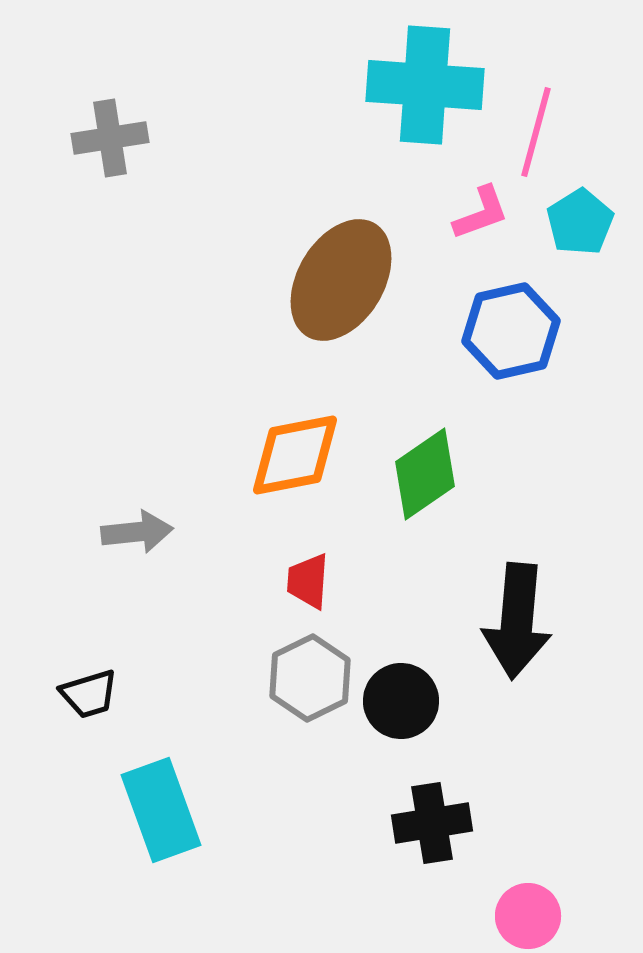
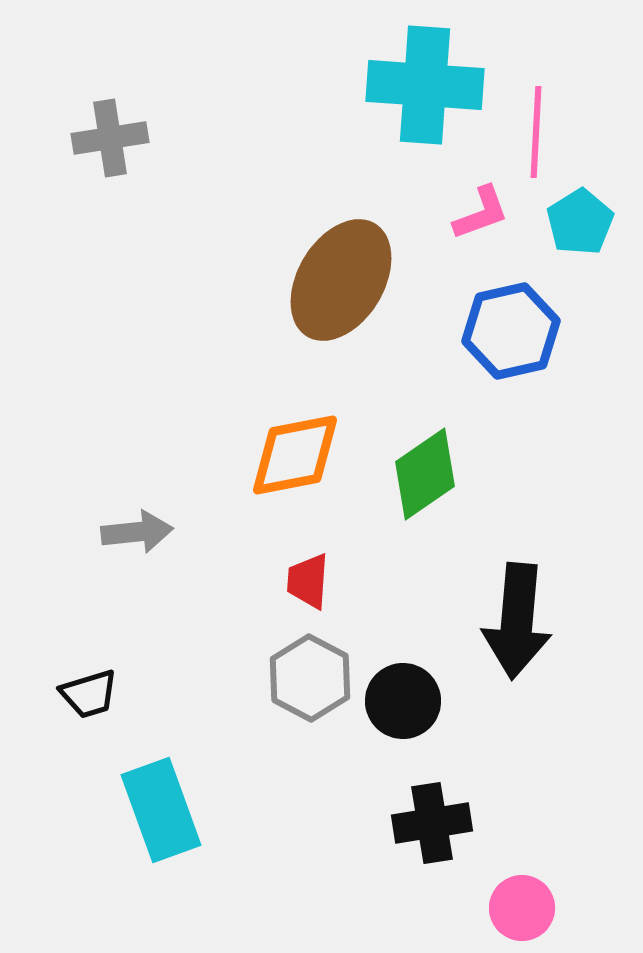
pink line: rotated 12 degrees counterclockwise
gray hexagon: rotated 6 degrees counterclockwise
black circle: moved 2 px right
pink circle: moved 6 px left, 8 px up
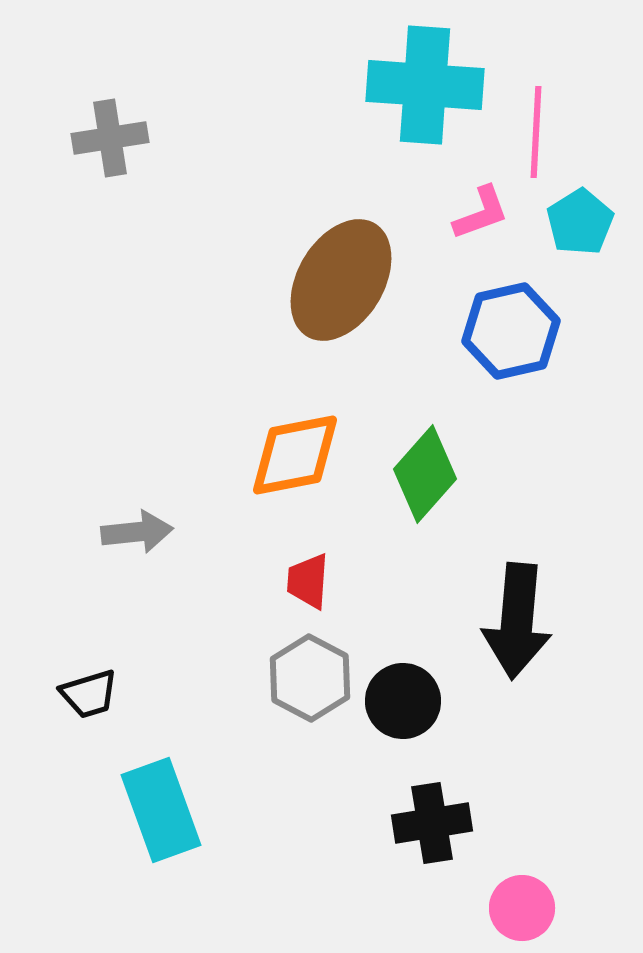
green diamond: rotated 14 degrees counterclockwise
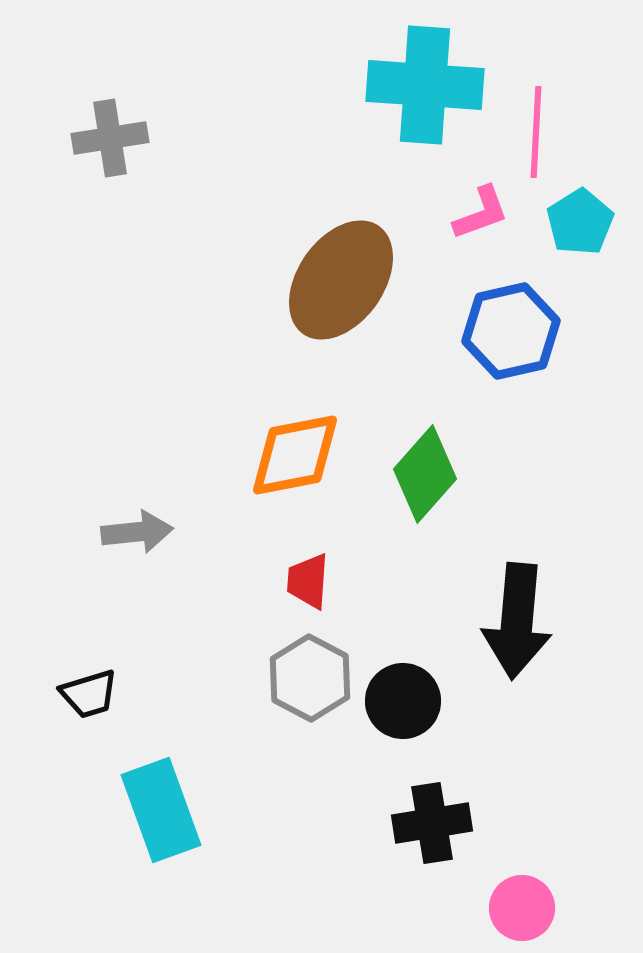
brown ellipse: rotated 4 degrees clockwise
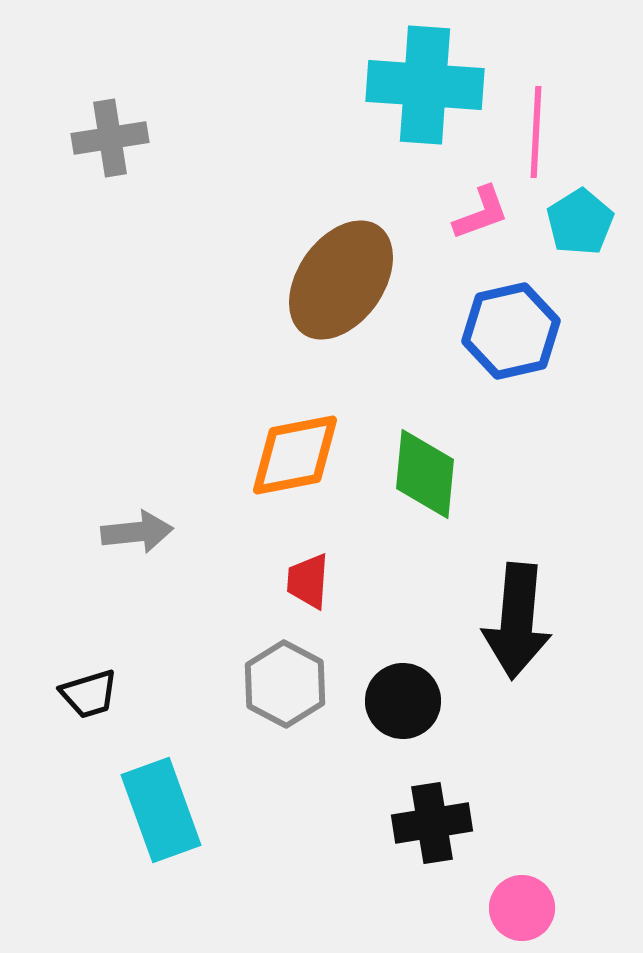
green diamond: rotated 36 degrees counterclockwise
gray hexagon: moved 25 px left, 6 px down
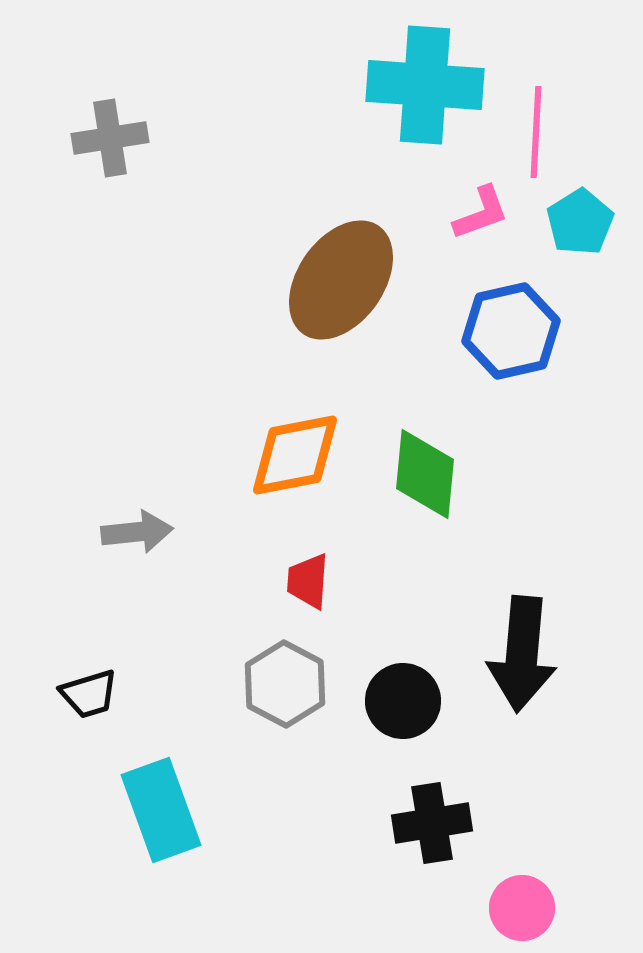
black arrow: moved 5 px right, 33 px down
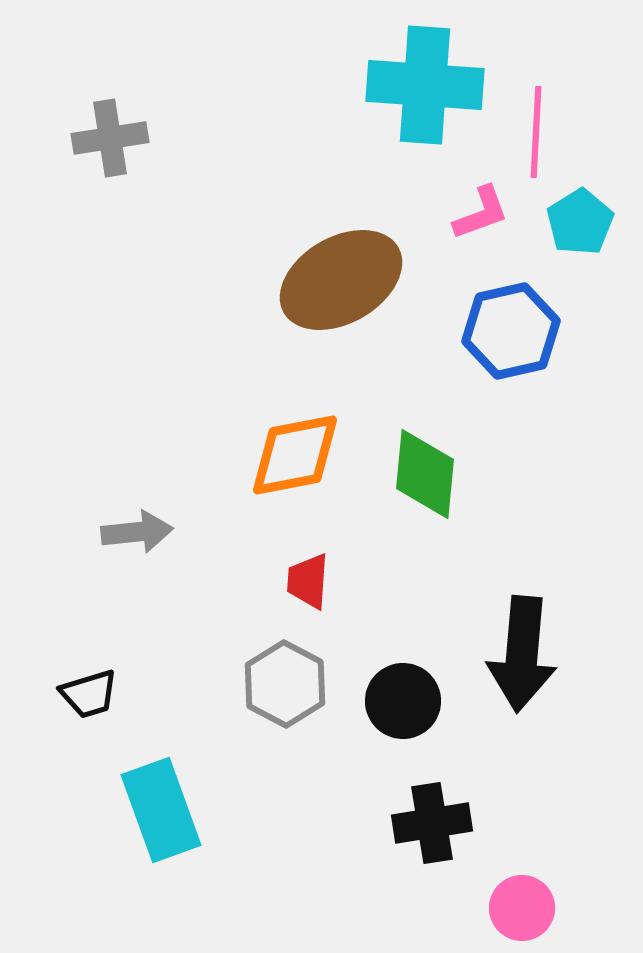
brown ellipse: rotated 25 degrees clockwise
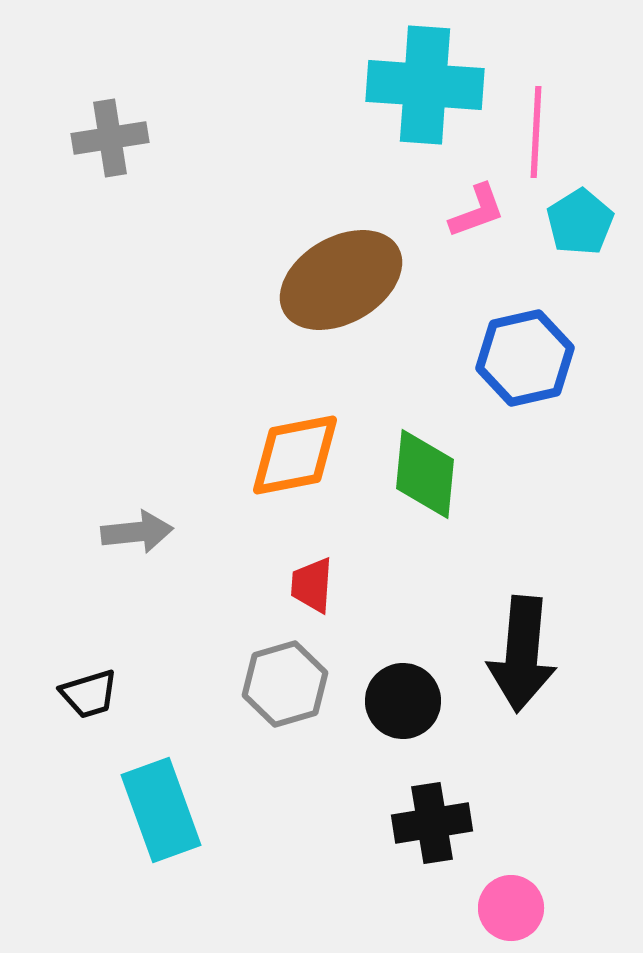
pink L-shape: moved 4 px left, 2 px up
blue hexagon: moved 14 px right, 27 px down
red trapezoid: moved 4 px right, 4 px down
gray hexagon: rotated 16 degrees clockwise
pink circle: moved 11 px left
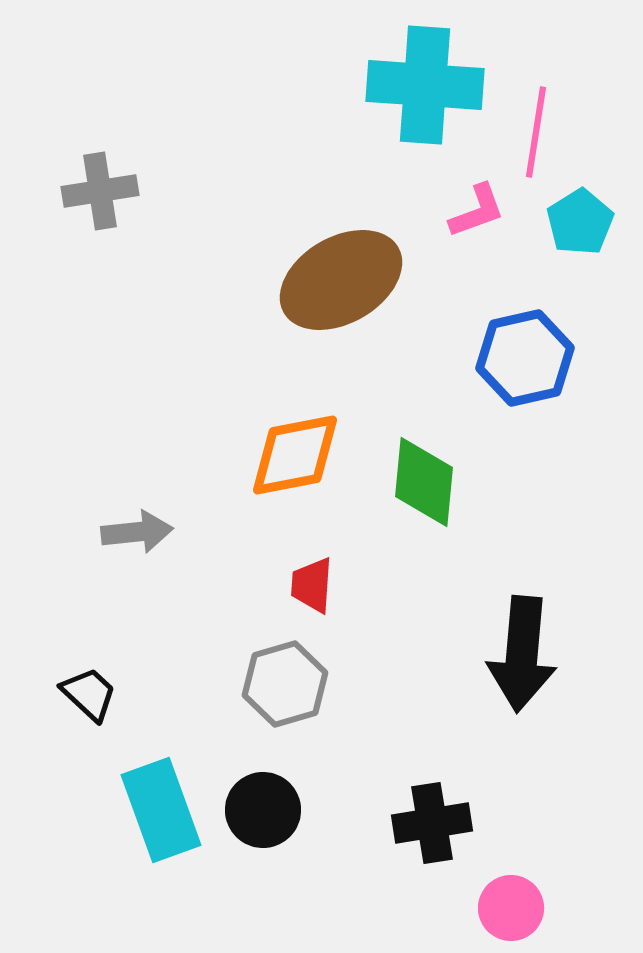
pink line: rotated 6 degrees clockwise
gray cross: moved 10 px left, 53 px down
green diamond: moved 1 px left, 8 px down
black trapezoid: rotated 120 degrees counterclockwise
black circle: moved 140 px left, 109 px down
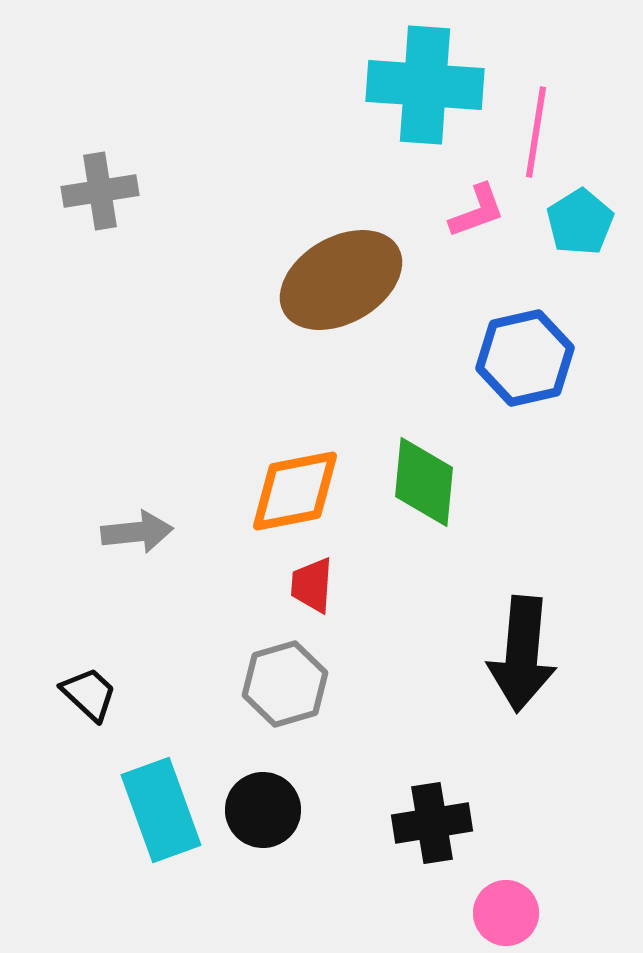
orange diamond: moved 36 px down
pink circle: moved 5 px left, 5 px down
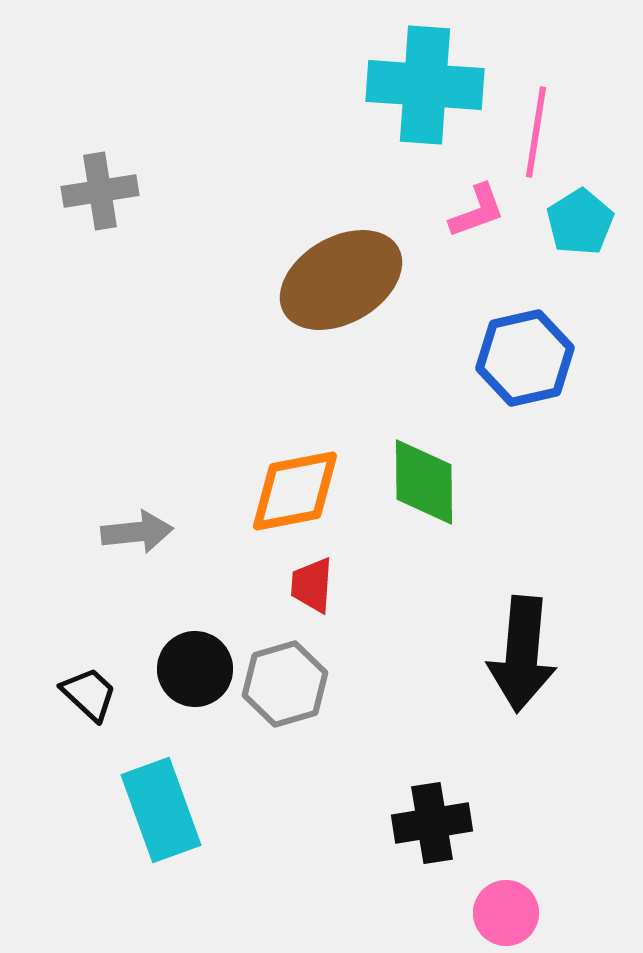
green diamond: rotated 6 degrees counterclockwise
black circle: moved 68 px left, 141 px up
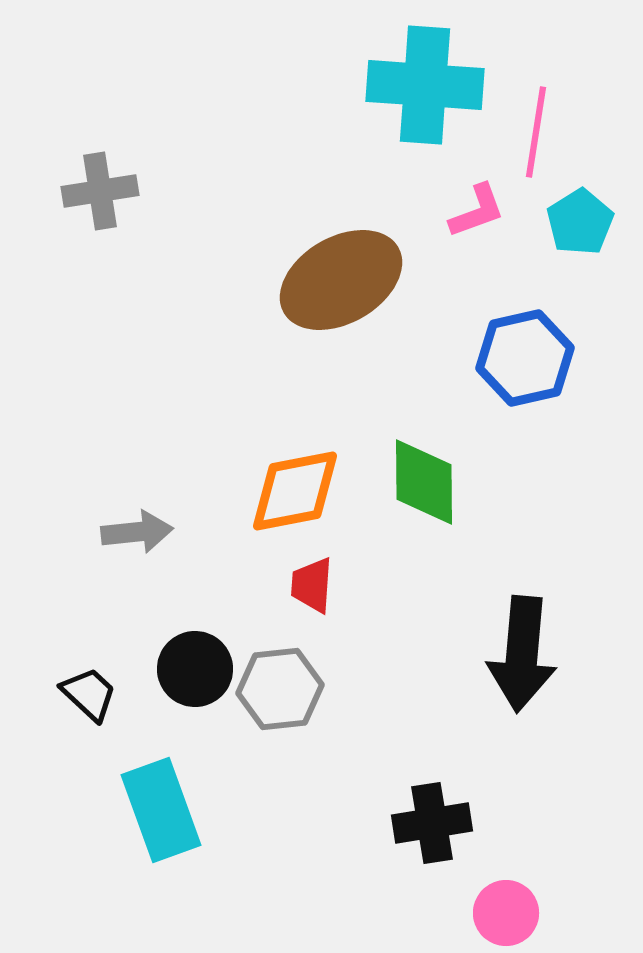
gray hexagon: moved 5 px left, 5 px down; rotated 10 degrees clockwise
